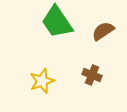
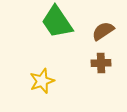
brown cross: moved 9 px right, 12 px up; rotated 24 degrees counterclockwise
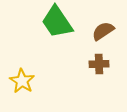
brown cross: moved 2 px left, 1 px down
yellow star: moved 20 px left; rotated 20 degrees counterclockwise
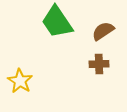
yellow star: moved 2 px left
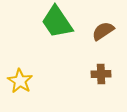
brown cross: moved 2 px right, 10 px down
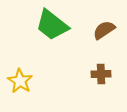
green trapezoid: moved 5 px left, 3 px down; rotated 18 degrees counterclockwise
brown semicircle: moved 1 px right, 1 px up
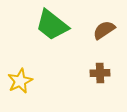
brown cross: moved 1 px left, 1 px up
yellow star: rotated 15 degrees clockwise
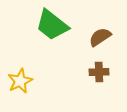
brown semicircle: moved 4 px left, 7 px down
brown cross: moved 1 px left, 1 px up
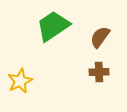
green trapezoid: moved 1 px right, 1 px down; rotated 108 degrees clockwise
brown semicircle: rotated 20 degrees counterclockwise
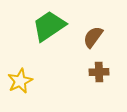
green trapezoid: moved 4 px left
brown semicircle: moved 7 px left
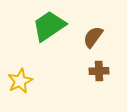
brown cross: moved 1 px up
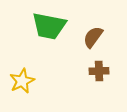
green trapezoid: rotated 135 degrees counterclockwise
yellow star: moved 2 px right
